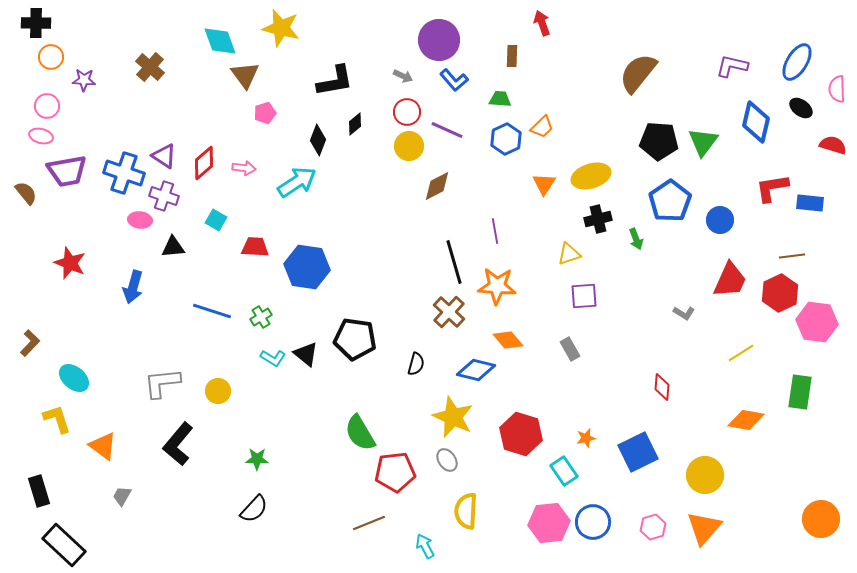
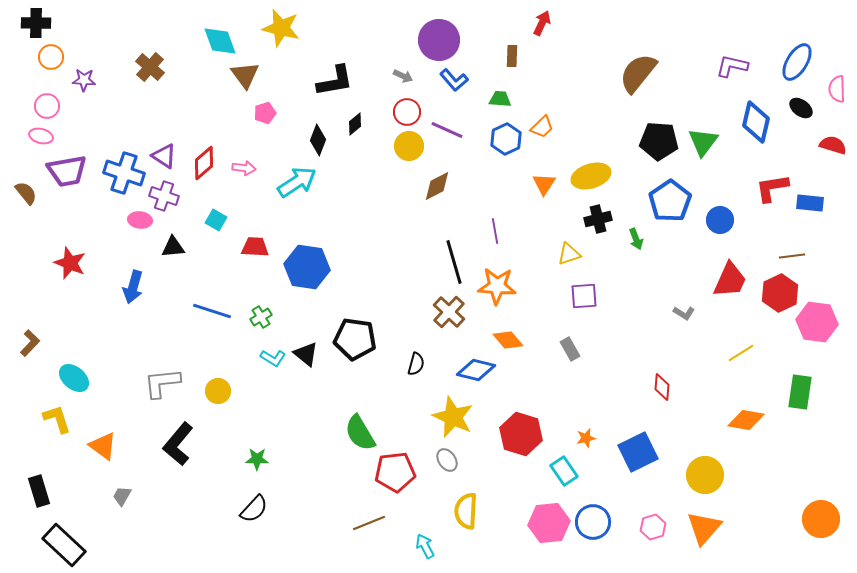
red arrow at (542, 23): rotated 45 degrees clockwise
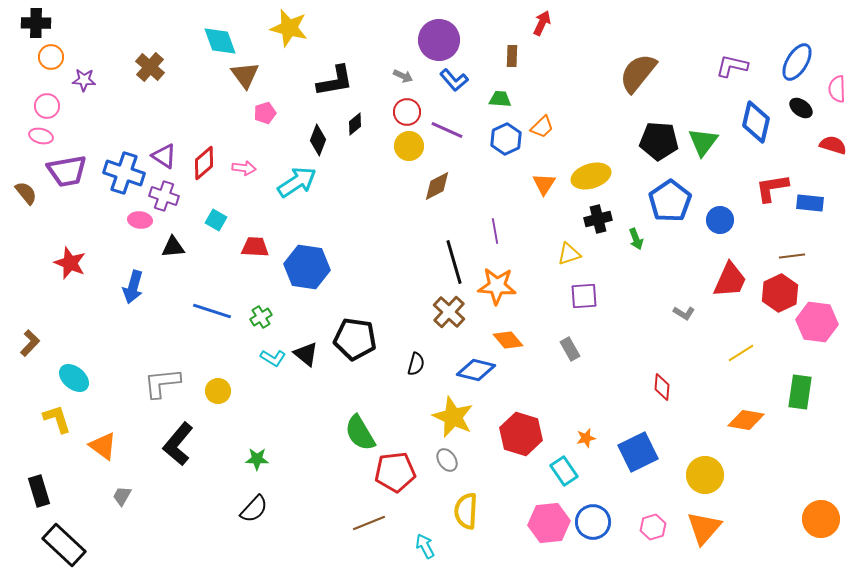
yellow star at (281, 28): moved 8 px right
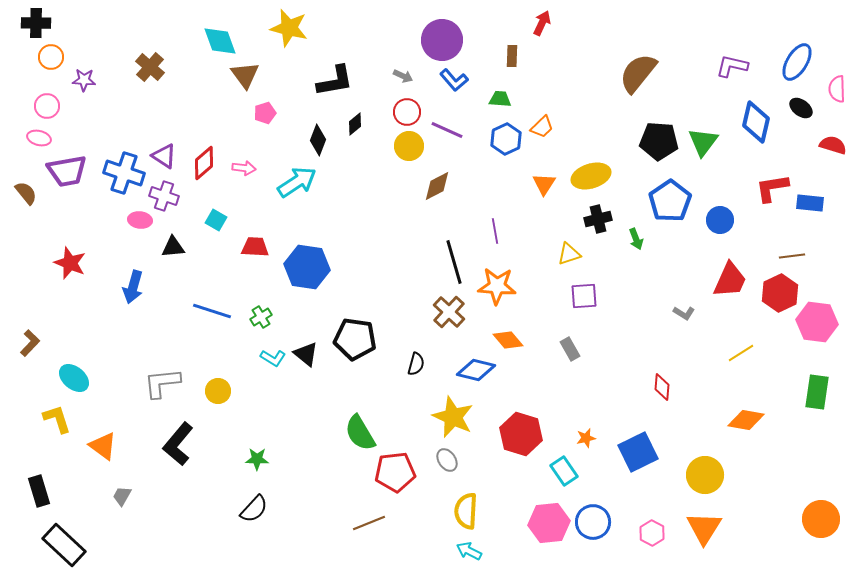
purple circle at (439, 40): moved 3 px right
pink ellipse at (41, 136): moved 2 px left, 2 px down
green rectangle at (800, 392): moved 17 px right
pink hexagon at (653, 527): moved 1 px left, 6 px down; rotated 15 degrees counterclockwise
orange triangle at (704, 528): rotated 9 degrees counterclockwise
cyan arrow at (425, 546): moved 44 px right, 5 px down; rotated 35 degrees counterclockwise
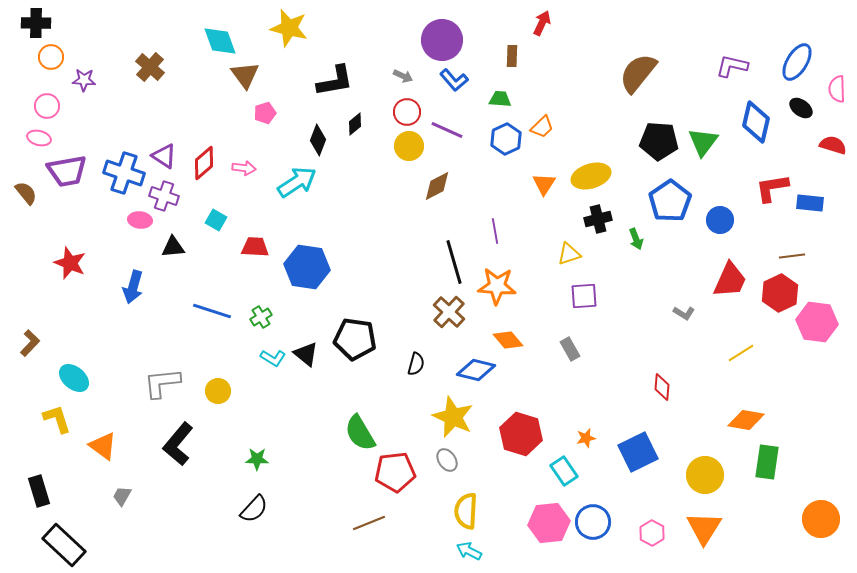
green rectangle at (817, 392): moved 50 px left, 70 px down
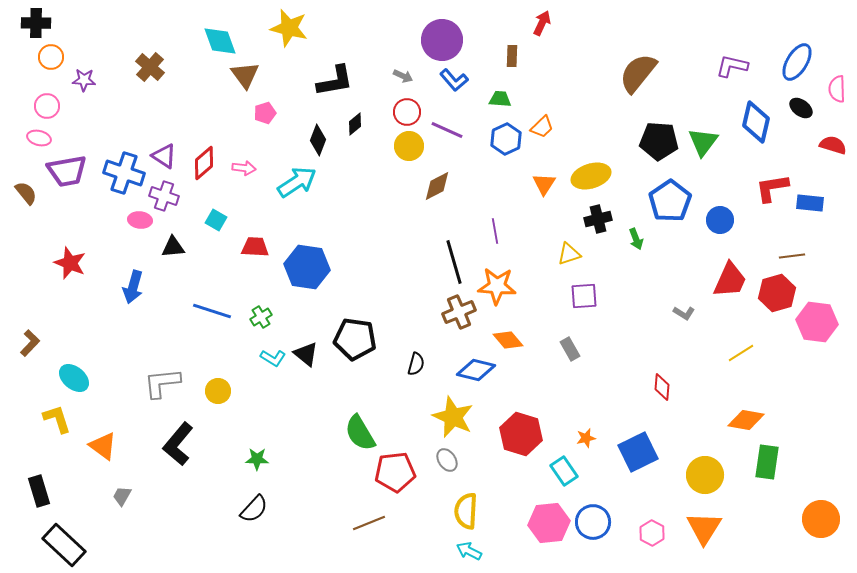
red hexagon at (780, 293): moved 3 px left; rotated 9 degrees clockwise
brown cross at (449, 312): moved 10 px right; rotated 24 degrees clockwise
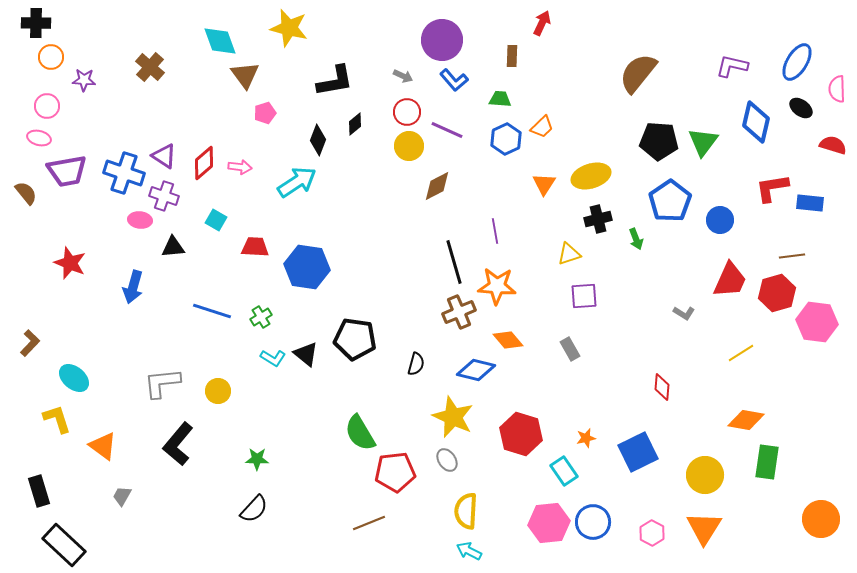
pink arrow at (244, 168): moved 4 px left, 1 px up
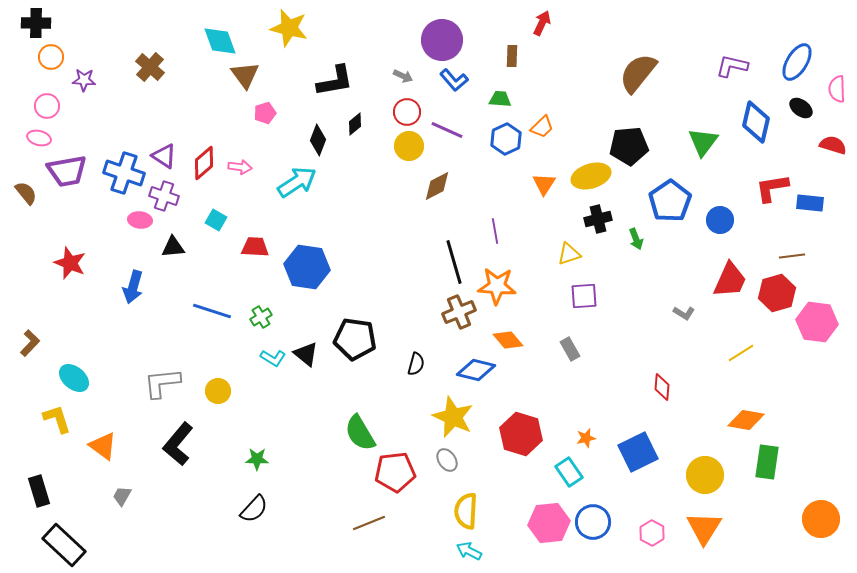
black pentagon at (659, 141): moved 30 px left, 5 px down; rotated 9 degrees counterclockwise
cyan rectangle at (564, 471): moved 5 px right, 1 px down
